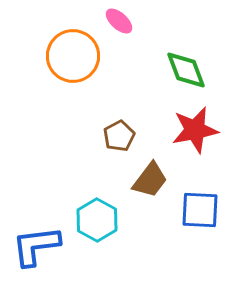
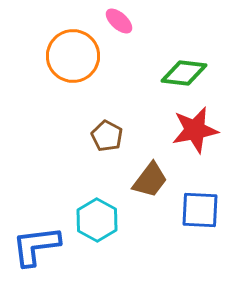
green diamond: moved 2 px left, 3 px down; rotated 63 degrees counterclockwise
brown pentagon: moved 12 px left; rotated 16 degrees counterclockwise
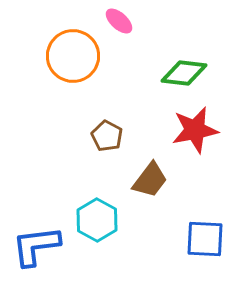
blue square: moved 5 px right, 29 px down
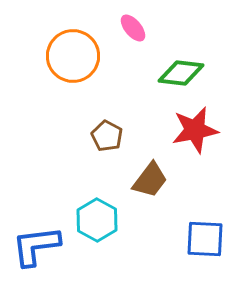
pink ellipse: moved 14 px right, 7 px down; rotated 8 degrees clockwise
green diamond: moved 3 px left
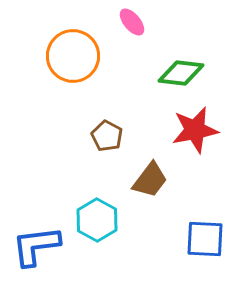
pink ellipse: moved 1 px left, 6 px up
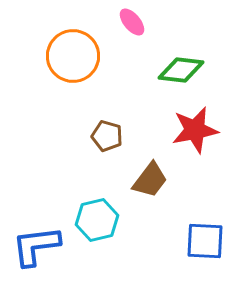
green diamond: moved 3 px up
brown pentagon: rotated 12 degrees counterclockwise
cyan hexagon: rotated 18 degrees clockwise
blue square: moved 2 px down
